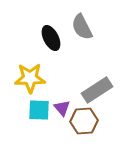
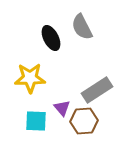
cyan square: moved 3 px left, 11 px down
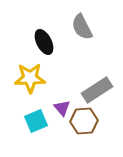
black ellipse: moved 7 px left, 4 px down
cyan square: rotated 25 degrees counterclockwise
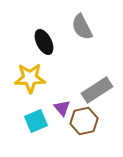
brown hexagon: rotated 8 degrees counterclockwise
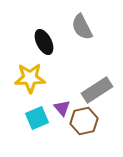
cyan square: moved 1 px right, 3 px up
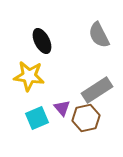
gray semicircle: moved 17 px right, 8 px down
black ellipse: moved 2 px left, 1 px up
yellow star: moved 1 px left, 2 px up; rotated 8 degrees clockwise
brown hexagon: moved 2 px right, 3 px up
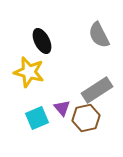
yellow star: moved 4 px up; rotated 8 degrees clockwise
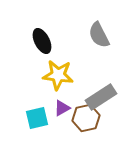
yellow star: moved 29 px right, 3 px down; rotated 8 degrees counterclockwise
gray rectangle: moved 4 px right, 7 px down
purple triangle: rotated 42 degrees clockwise
cyan square: rotated 10 degrees clockwise
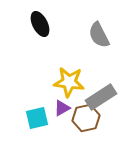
black ellipse: moved 2 px left, 17 px up
yellow star: moved 11 px right, 7 px down
